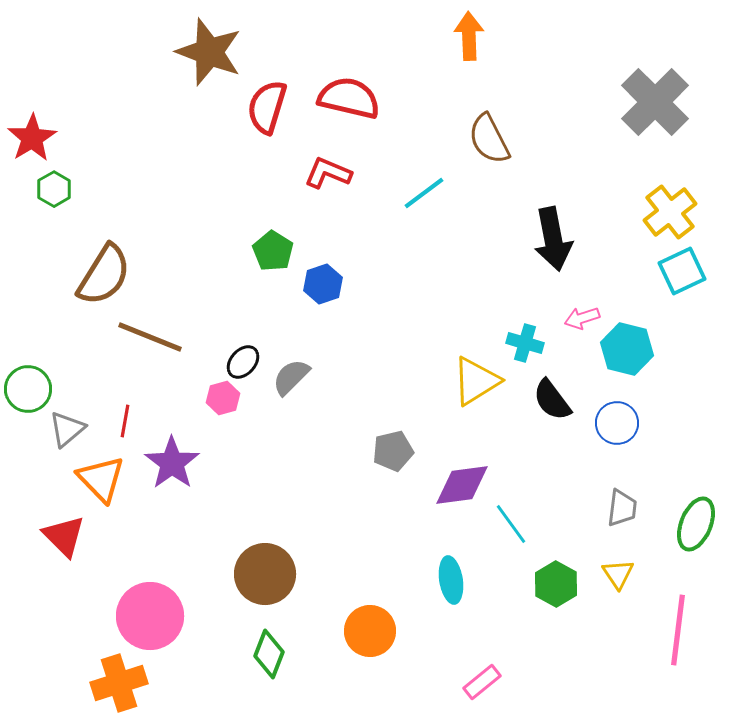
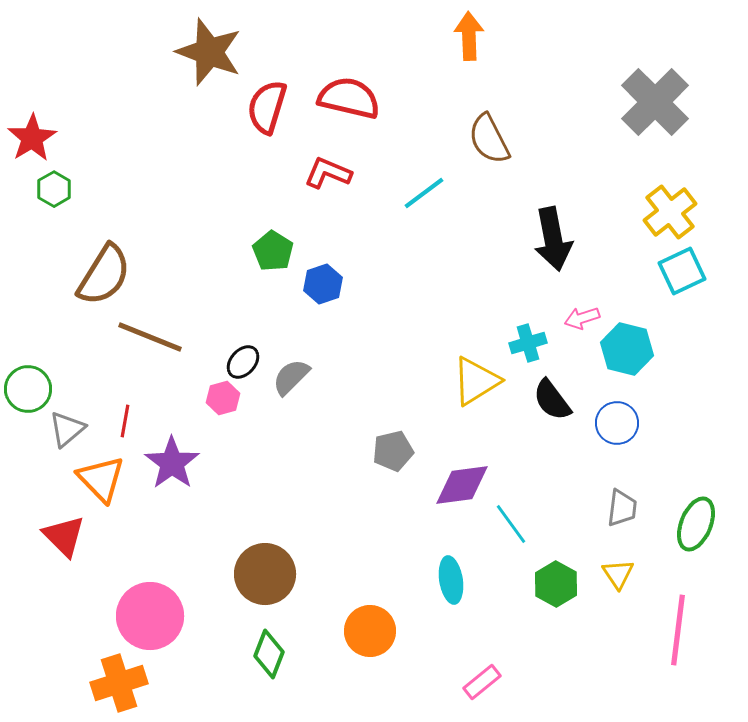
cyan cross at (525, 343): moved 3 px right; rotated 33 degrees counterclockwise
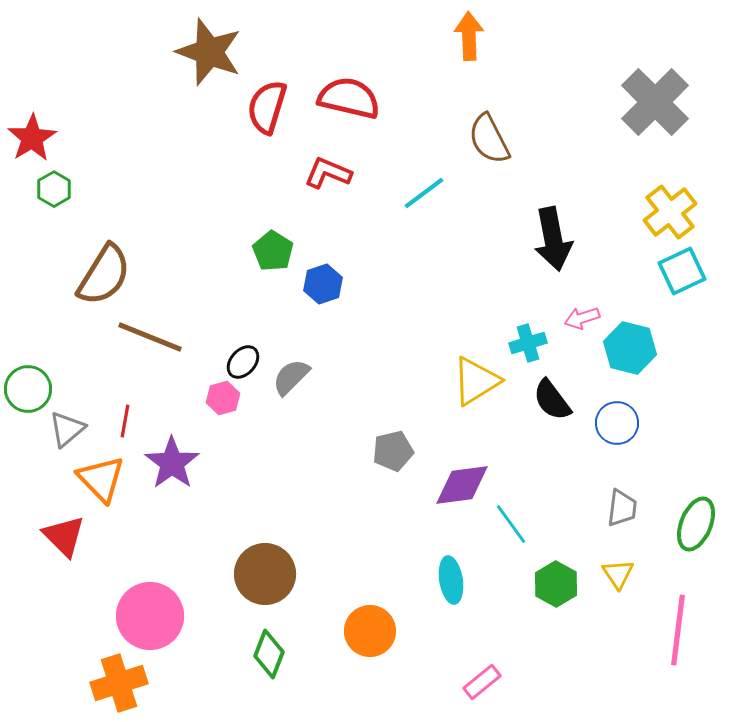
cyan hexagon at (627, 349): moved 3 px right, 1 px up
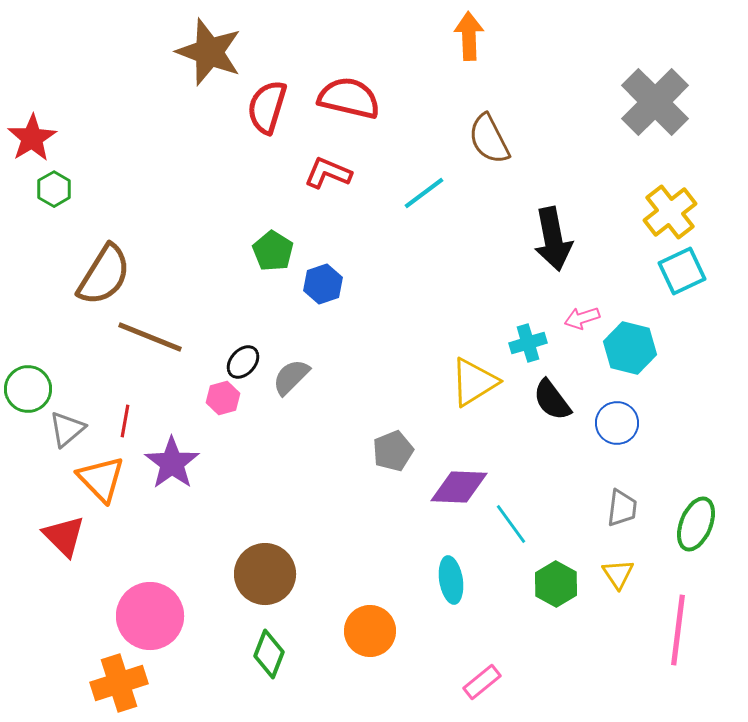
yellow triangle at (476, 381): moved 2 px left, 1 px down
gray pentagon at (393, 451): rotated 9 degrees counterclockwise
purple diamond at (462, 485): moved 3 px left, 2 px down; rotated 10 degrees clockwise
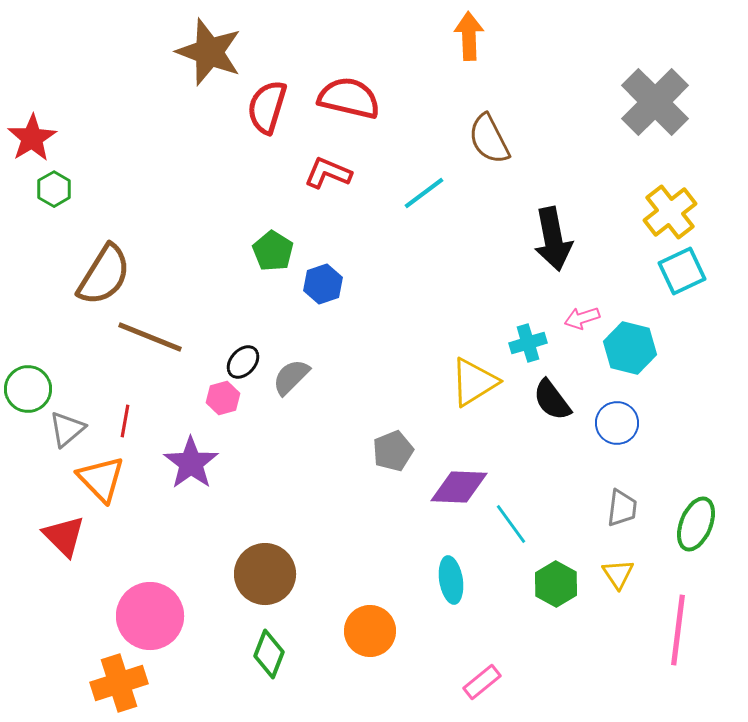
purple star at (172, 463): moved 19 px right
